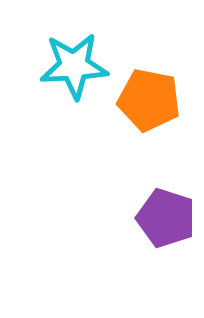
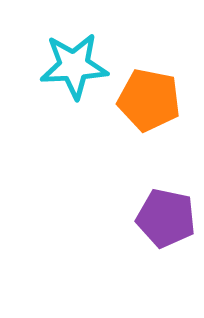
purple pentagon: rotated 6 degrees counterclockwise
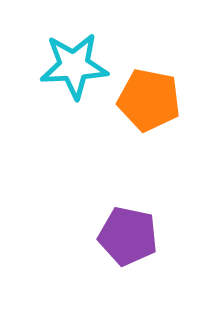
purple pentagon: moved 38 px left, 18 px down
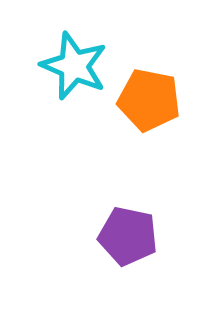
cyan star: rotated 26 degrees clockwise
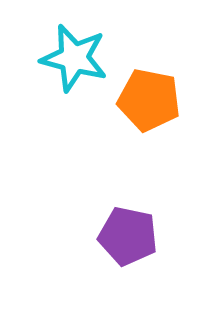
cyan star: moved 8 px up; rotated 8 degrees counterclockwise
